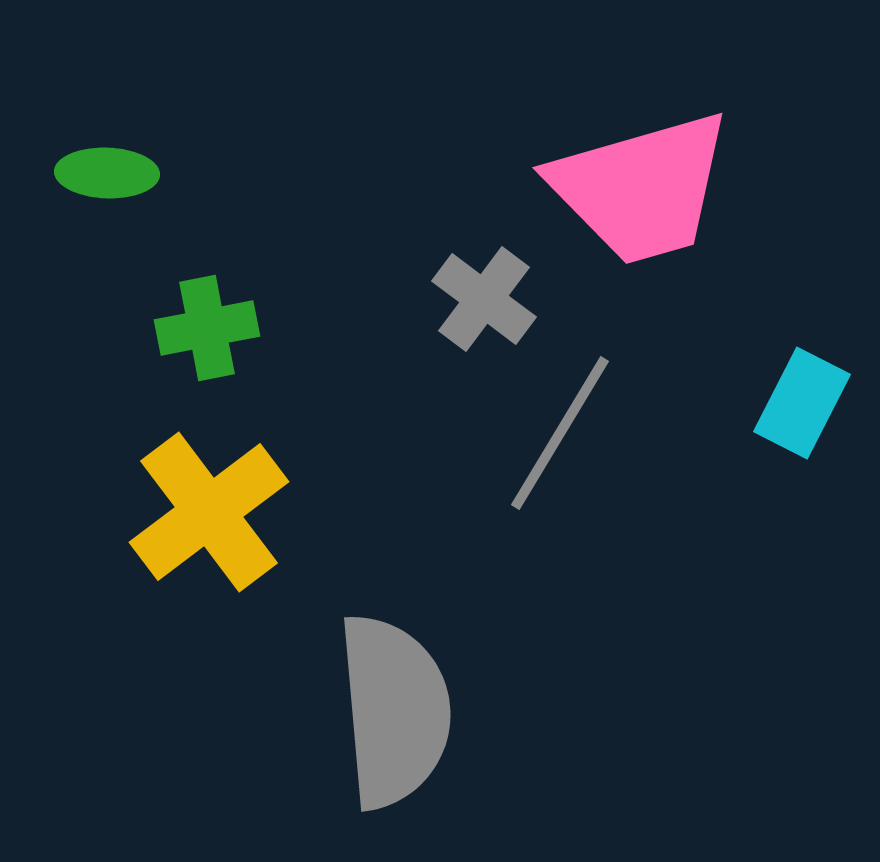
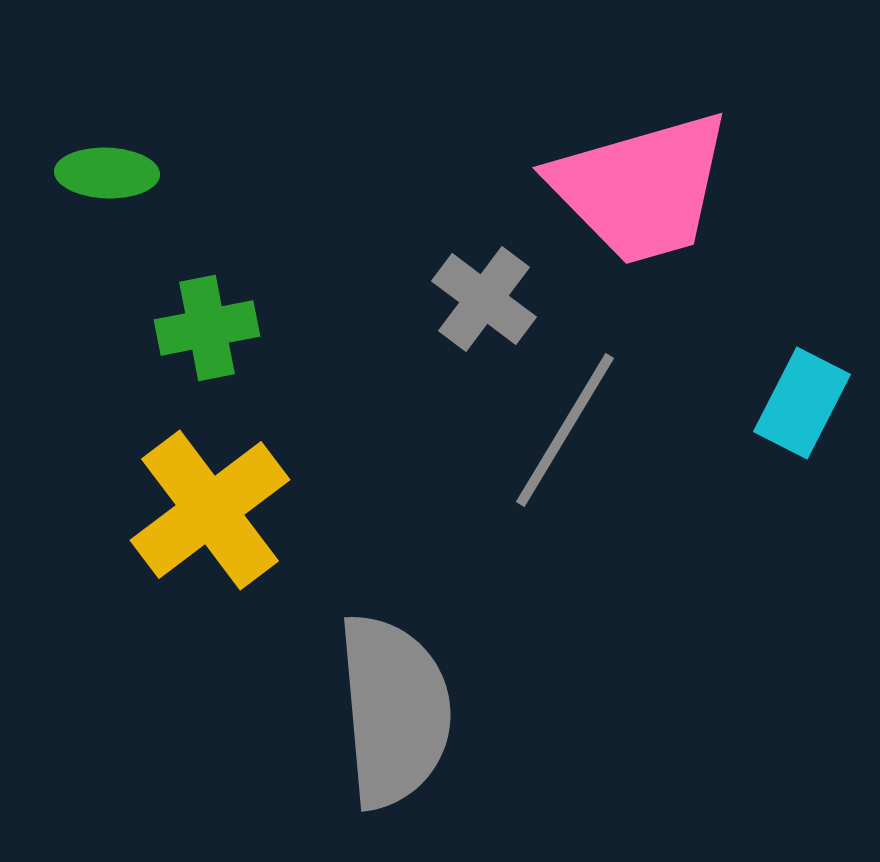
gray line: moved 5 px right, 3 px up
yellow cross: moved 1 px right, 2 px up
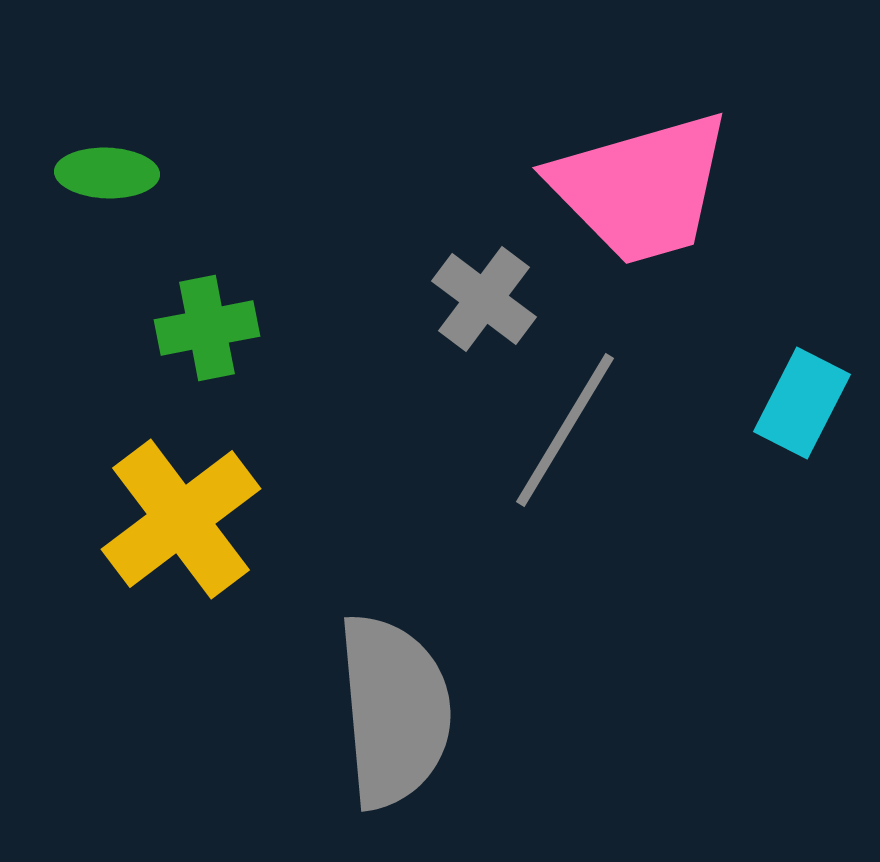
yellow cross: moved 29 px left, 9 px down
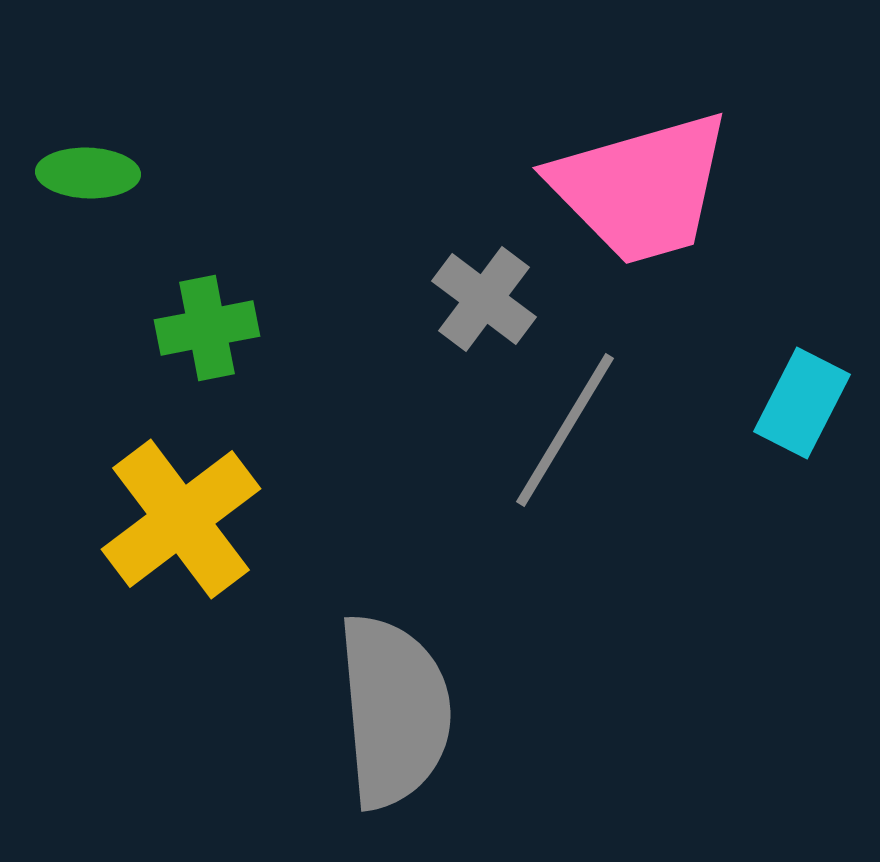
green ellipse: moved 19 px left
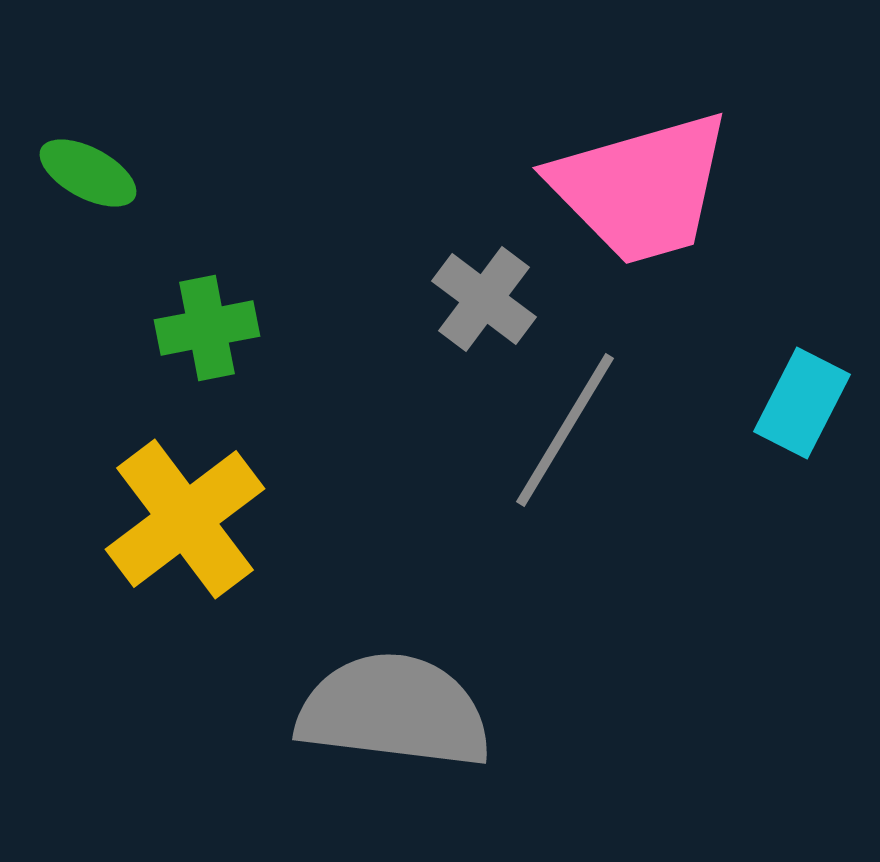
green ellipse: rotated 26 degrees clockwise
yellow cross: moved 4 px right
gray semicircle: rotated 78 degrees counterclockwise
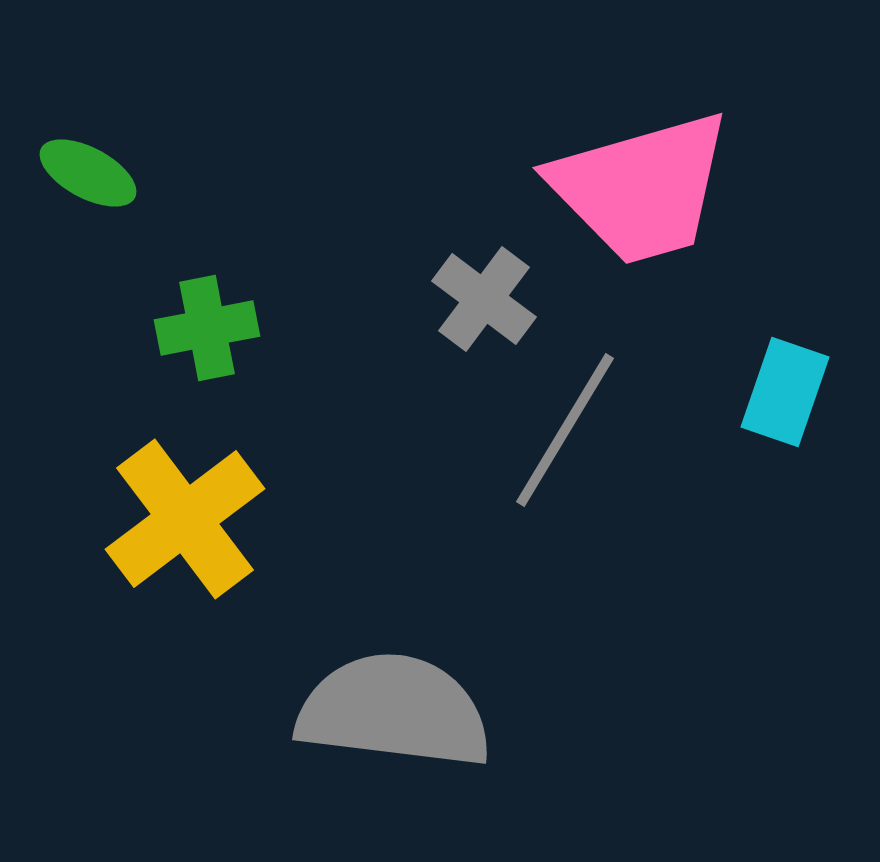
cyan rectangle: moved 17 px left, 11 px up; rotated 8 degrees counterclockwise
